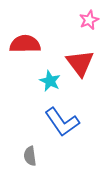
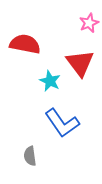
pink star: moved 3 px down
red semicircle: rotated 12 degrees clockwise
blue L-shape: moved 1 px down
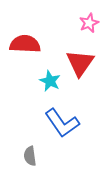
red semicircle: rotated 8 degrees counterclockwise
red triangle: rotated 12 degrees clockwise
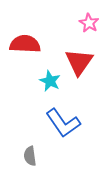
pink star: rotated 18 degrees counterclockwise
red triangle: moved 1 px left, 1 px up
blue L-shape: moved 1 px right
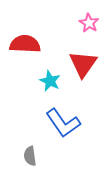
red triangle: moved 4 px right, 2 px down
